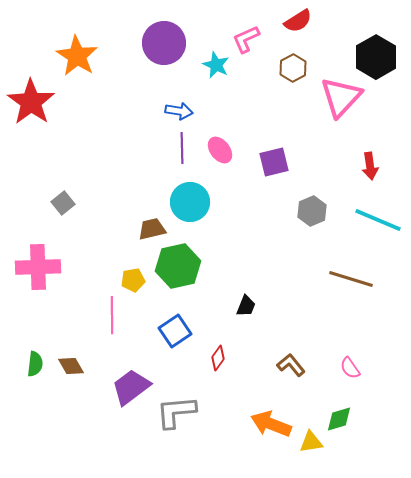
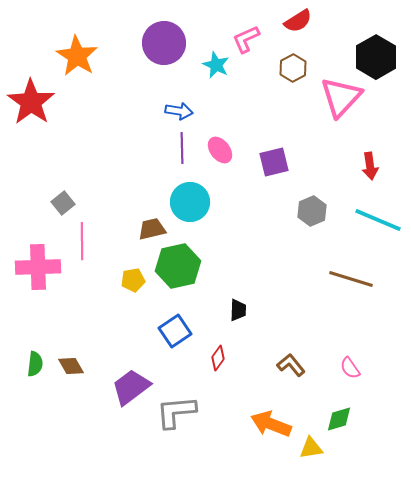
black trapezoid: moved 8 px left, 4 px down; rotated 20 degrees counterclockwise
pink line: moved 30 px left, 74 px up
yellow triangle: moved 6 px down
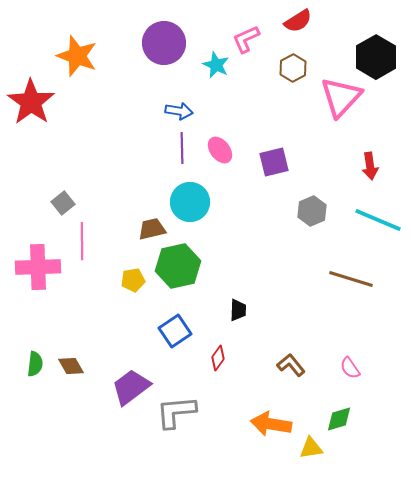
orange star: rotated 12 degrees counterclockwise
orange arrow: rotated 12 degrees counterclockwise
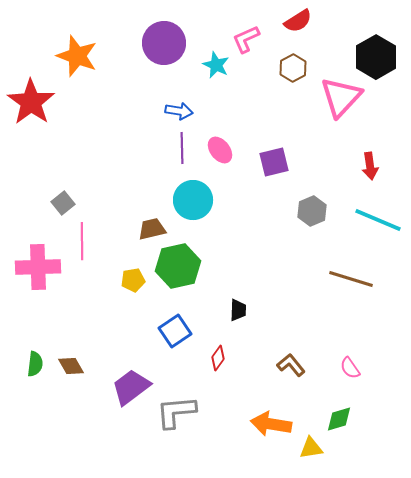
cyan circle: moved 3 px right, 2 px up
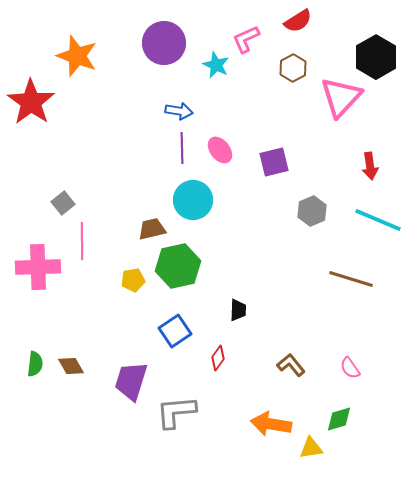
purple trapezoid: moved 6 px up; rotated 36 degrees counterclockwise
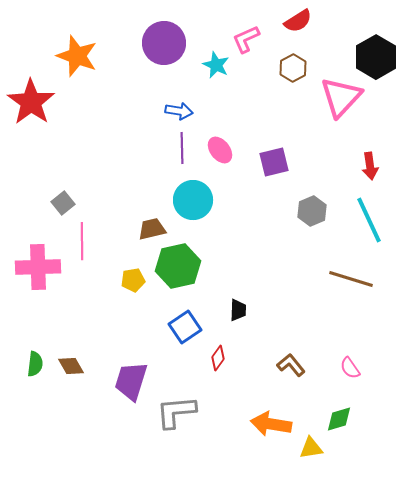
cyan line: moved 9 px left; rotated 42 degrees clockwise
blue square: moved 10 px right, 4 px up
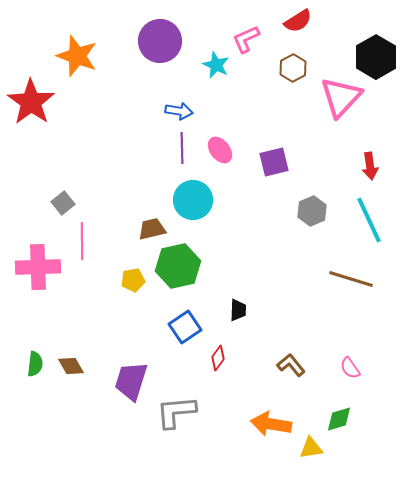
purple circle: moved 4 px left, 2 px up
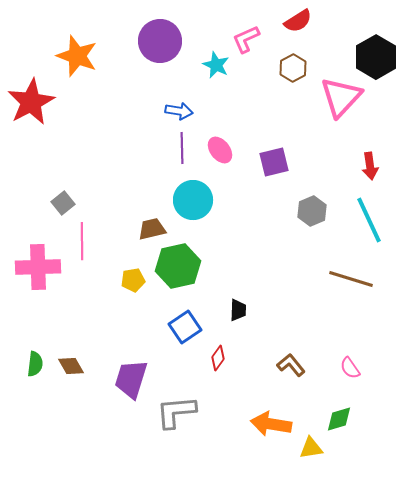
red star: rotated 9 degrees clockwise
purple trapezoid: moved 2 px up
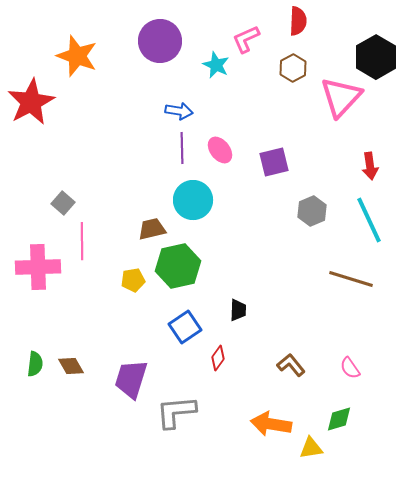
red semicircle: rotated 56 degrees counterclockwise
gray square: rotated 10 degrees counterclockwise
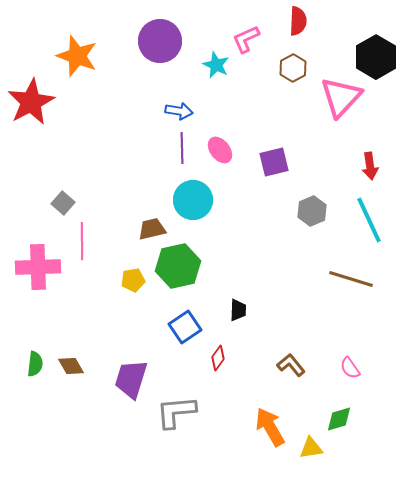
orange arrow: moved 1 px left, 3 px down; rotated 51 degrees clockwise
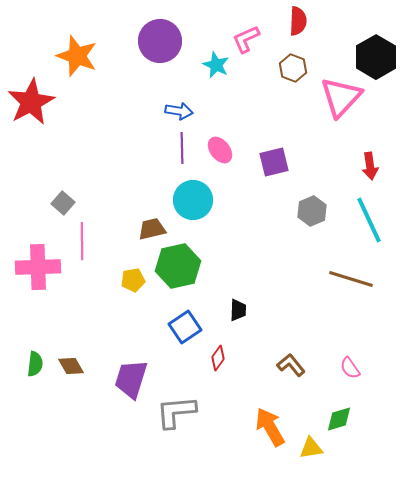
brown hexagon: rotated 12 degrees counterclockwise
